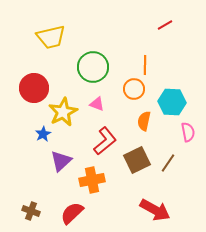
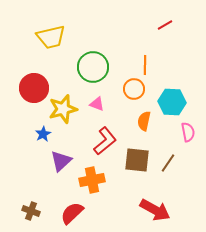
yellow star: moved 3 px up; rotated 12 degrees clockwise
brown square: rotated 32 degrees clockwise
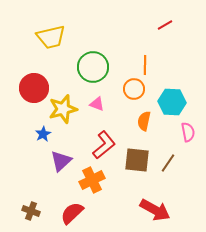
red L-shape: moved 1 px left, 4 px down
orange cross: rotated 15 degrees counterclockwise
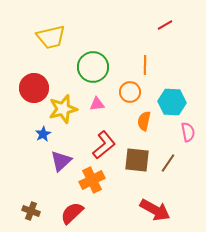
orange circle: moved 4 px left, 3 px down
pink triangle: rotated 28 degrees counterclockwise
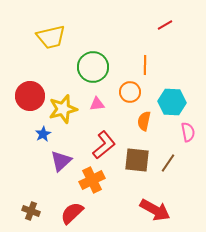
red circle: moved 4 px left, 8 px down
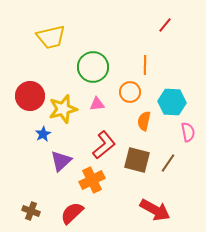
red line: rotated 21 degrees counterclockwise
brown square: rotated 8 degrees clockwise
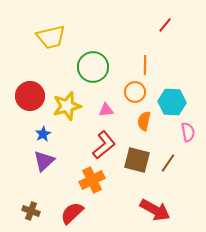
orange circle: moved 5 px right
pink triangle: moved 9 px right, 6 px down
yellow star: moved 4 px right, 3 px up
purple triangle: moved 17 px left
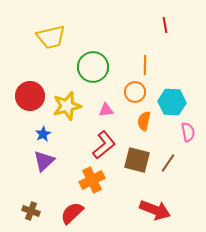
red line: rotated 49 degrees counterclockwise
red arrow: rotated 8 degrees counterclockwise
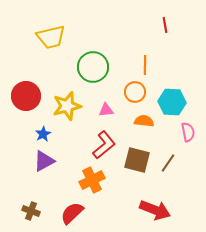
red circle: moved 4 px left
orange semicircle: rotated 84 degrees clockwise
purple triangle: rotated 15 degrees clockwise
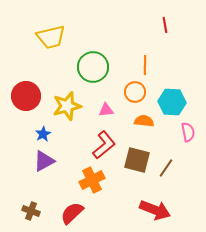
brown line: moved 2 px left, 5 px down
